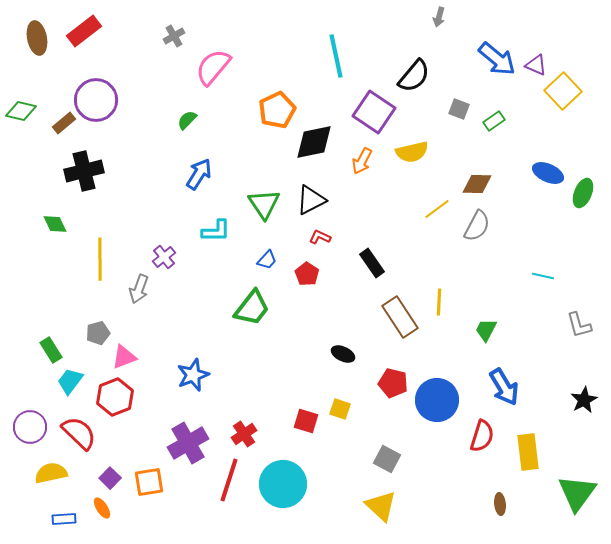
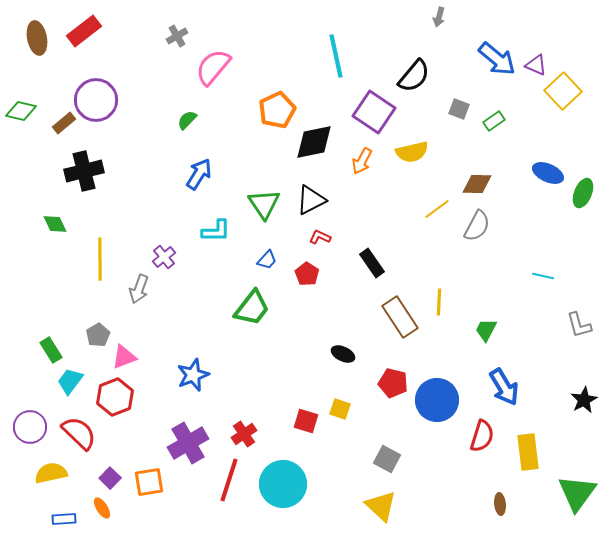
gray cross at (174, 36): moved 3 px right
gray pentagon at (98, 333): moved 2 px down; rotated 15 degrees counterclockwise
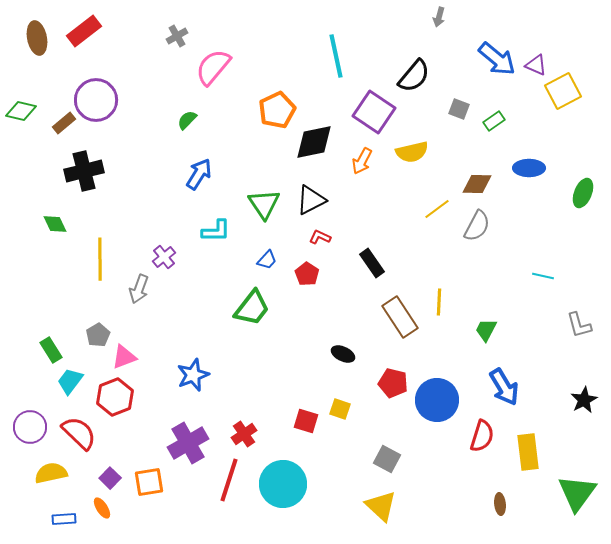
yellow square at (563, 91): rotated 15 degrees clockwise
blue ellipse at (548, 173): moved 19 px left, 5 px up; rotated 24 degrees counterclockwise
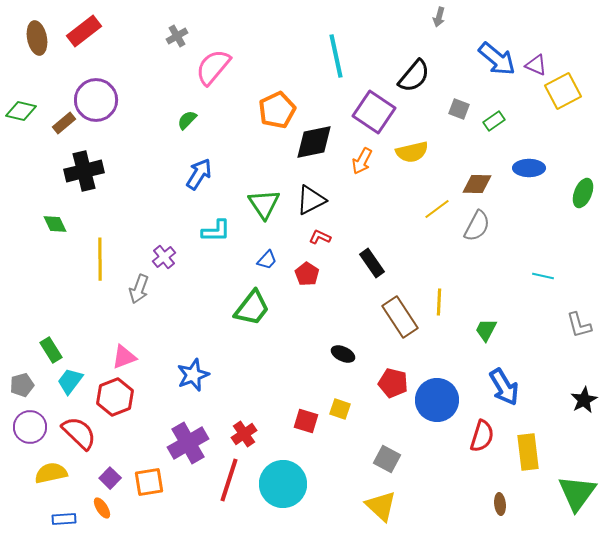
gray pentagon at (98, 335): moved 76 px left, 50 px down; rotated 15 degrees clockwise
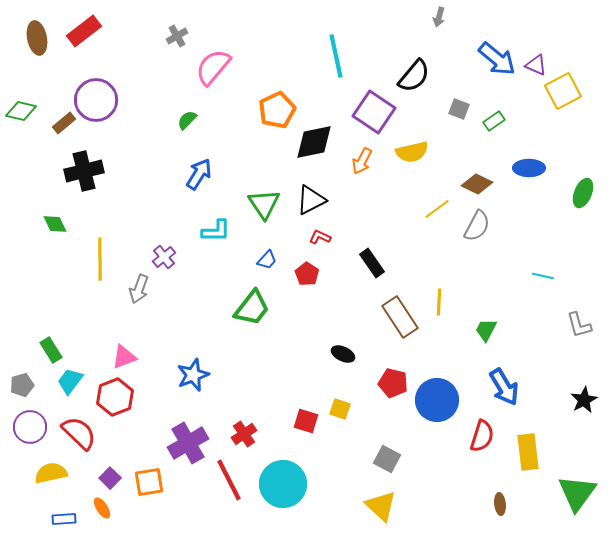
brown diamond at (477, 184): rotated 24 degrees clockwise
red line at (229, 480): rotated 45 degrees counterclockwise
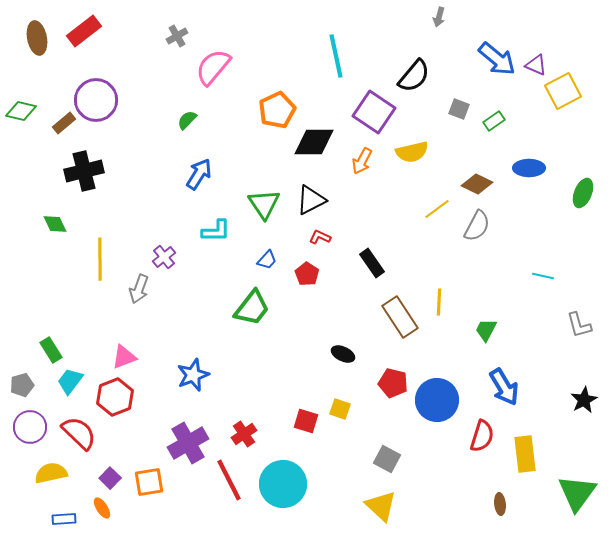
black diamond at (314, 142): rotated 12 degrees clockwise
yellow rectangle at (528, 452): moved 3 px left, 2 px down
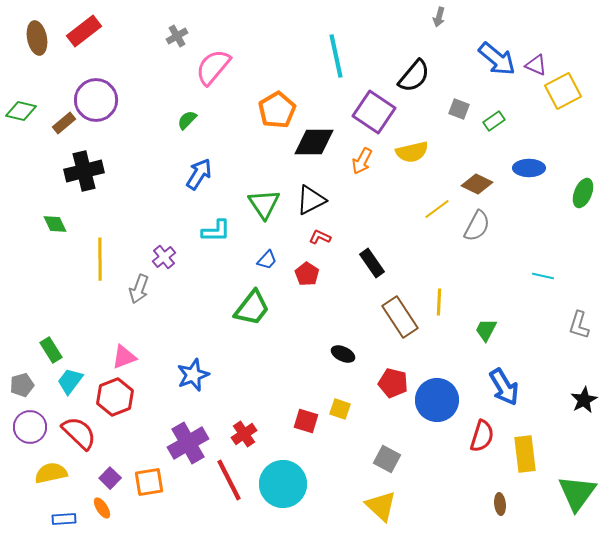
orange pentagon at (277, 110): rotated 6 degrees counterclockwise
gray L-shape at (579, 325): rotated 32 degrees clockwise
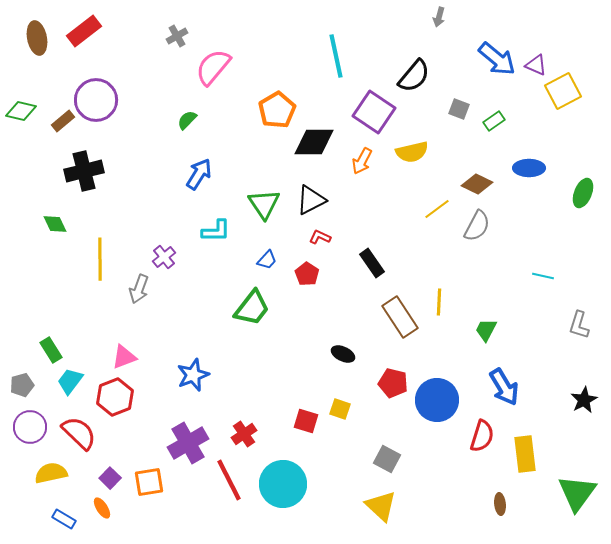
brown rectangle at (64, 123): moved 1 px left, 2 px up
blue rectangle at (64, 519): rotated 35 degrees clockwise
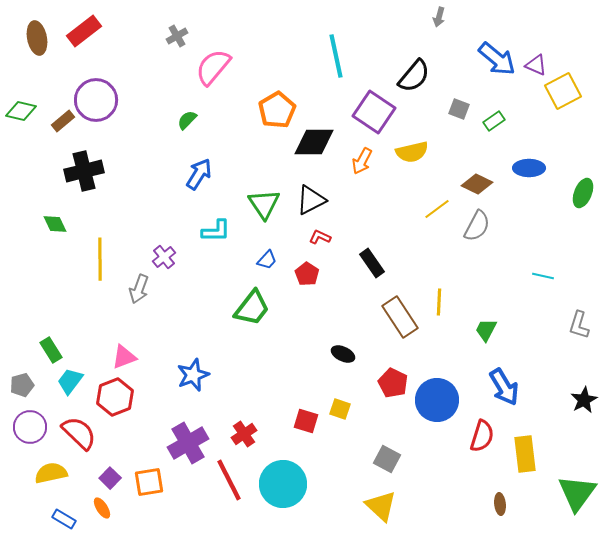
red pentagon at (393, 383): rotated 12 degrees clockwise
